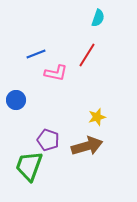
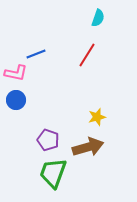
pink L-shape: moved 40 px left
brown arrow: moved 1 px right, 1 px down
green trapezoid: moved 24 px right, 7 px down
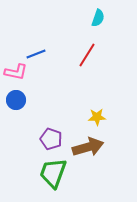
pink L-shape: moved 1 px up
yellow star: rotated 12 degrees clockwise
purple pentagon: moved 3 px right, 1 px up
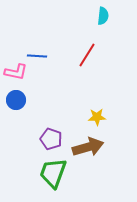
cyan semicircle: moved 5 px right, 2 px up; rotated 12 degrees counterclockwise
blue line: moved 1 px right, 2 px down; rotated 24 degrees clockwise
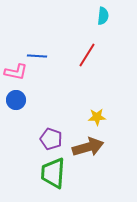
green trapezoid: rotated 16 degrees counterclockwise
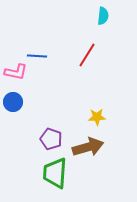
blue circle: moved 3 px left, 2 px down
green trapezoid: moved 2 px right
